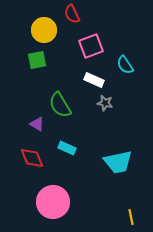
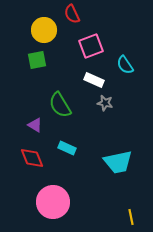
purple triangle: moved 2 px left, 1 px down
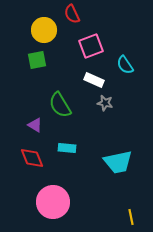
cyan rectangle: rotated 18 degrees counterclockwise
